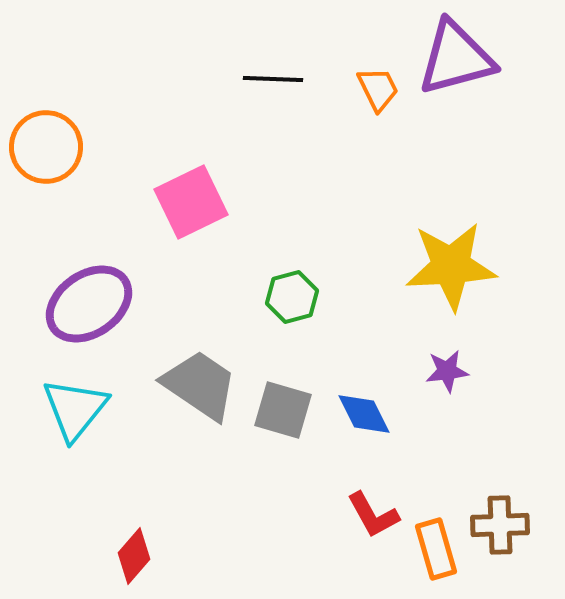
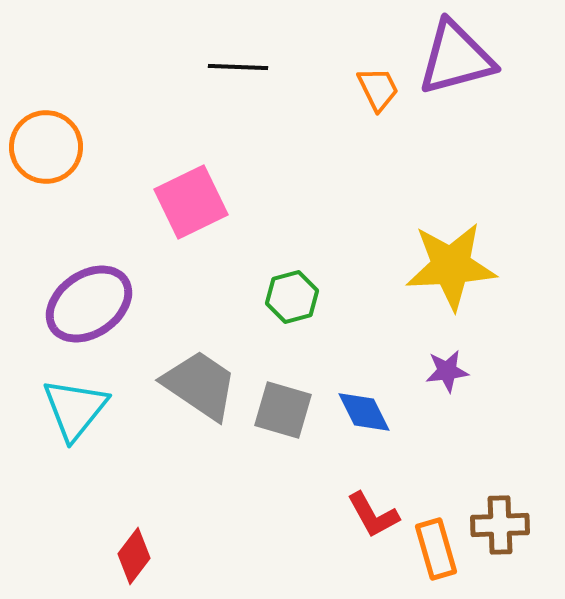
black line: moved 35 px left, 12 px up
blue diamond: moved 2 px up
red diamond: rotated 4 degrees counterclockwise
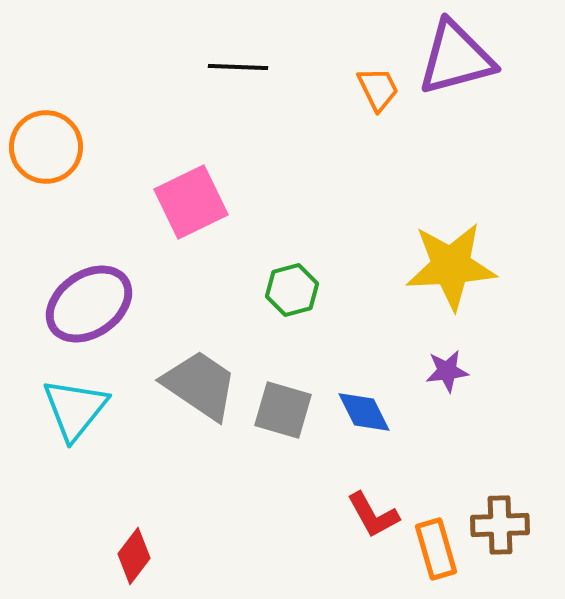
green hexagon: moved 7 px up
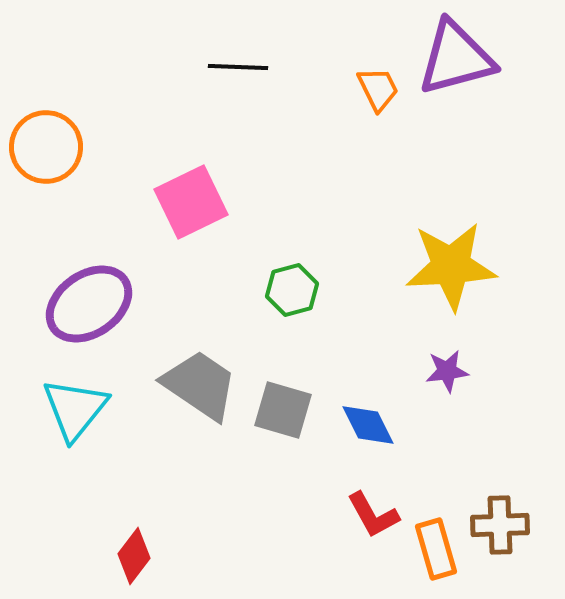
blue diamond: moved 4 px right, 13 px down
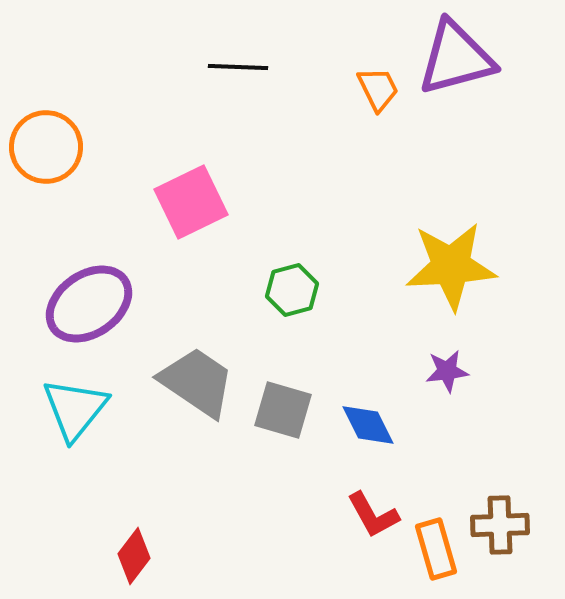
gray trapezoid: moved 3 px left, 3 px up
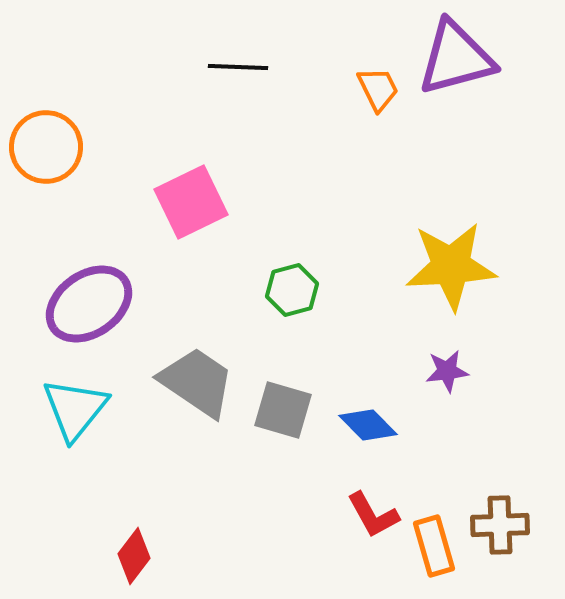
blue diamond: rotated 18 degrees counterclockwise
orange rectangle: moved 2 px left, 3 px up
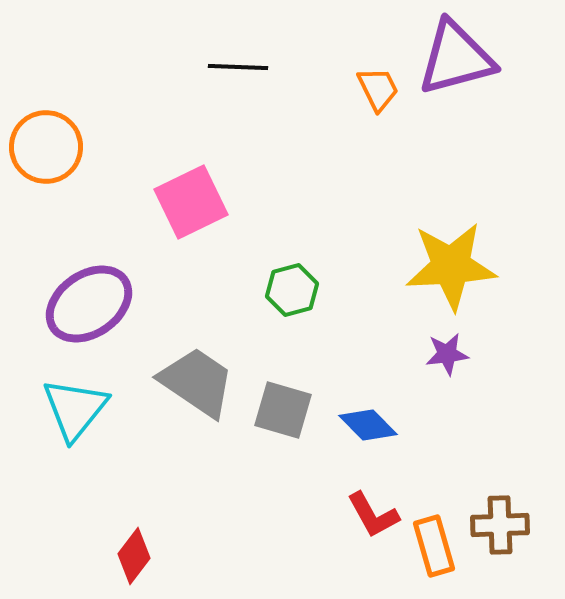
purple star: moved 17 px up
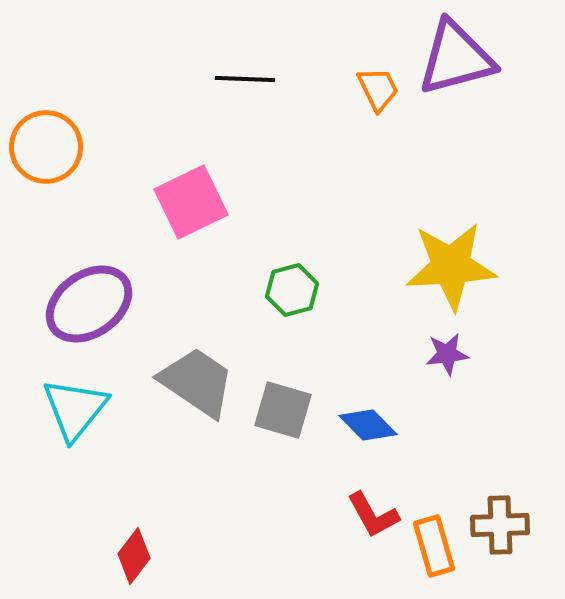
black line: moved 7 px right, 12 px down
